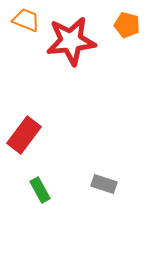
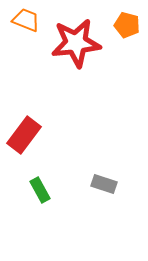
red star: moved 5 px right, 2 px down
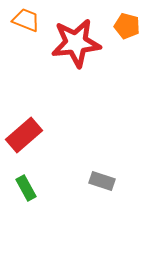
orange pentagon: moved 1 px down
red rectangle: rotated 12 degrees clockwise
gray rectangle: moved 2 px left, 3 px up
green rectangle: moved 14 px left, 2 px up
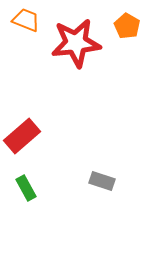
orange pentagon: rotated 15 degrees clockwise
red rectangle: moved 2 px left, 1 px down
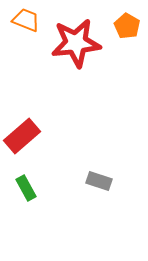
gray rectangle: moved 3 px left
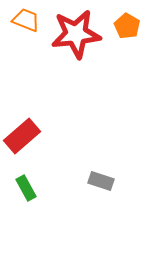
red star: moved 9 px up
gray rectangle: moved 2 px right
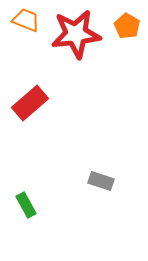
red rectangle: moved 8 px right, 33 px up
green rectangle: moved 17 px down
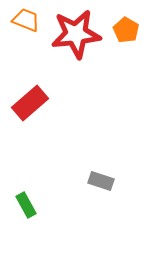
orange pentagon: moved 1 px left, 4 px down
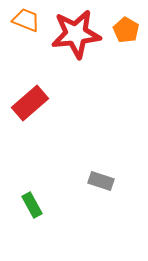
green rectangle: moved 6 px right
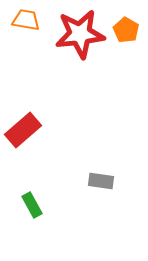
orange trapezoid: rotated 12 degrees counterclockwise
red star: moved 4 px right
red rectangle: moved 7 px left, 27 px down
gray rectangle: rotated 10 degrees counterclockwise
